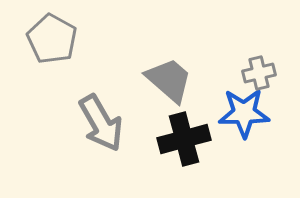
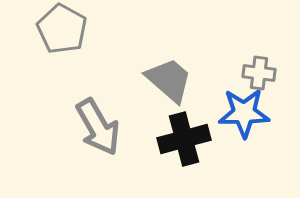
gray pentagon: moved 10 px right, 10 px up
gray cross: rotated 20 degrees clockwise
gray arrow: moved 3 px left, 4 px down
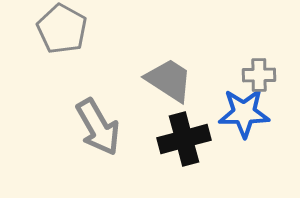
gray cross: moved 2 px down; rotated 8 degrees counterclockwise
gray trapezoid: rotated 8 degrees counterclockwise
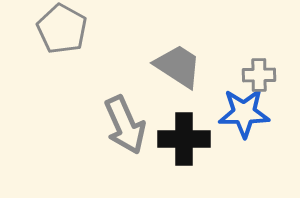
gray trapezoid: moved 9 px right, 14 px up
gray arrow: moved 27 px right, 2 px up; rotated 6 degrees clockwise
black cross: rotated 15 degrees clockwise
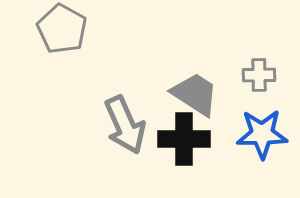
gray trapezoid: moved 17 px right, 28 px down
blue star: moved 18 px right, 21 px down
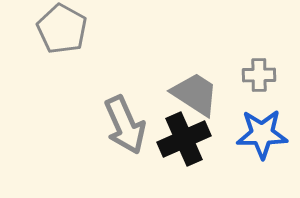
black cross: rotated 24 degrees counterclockwise
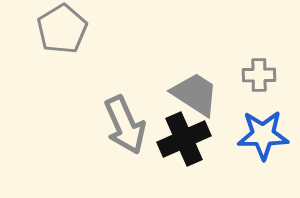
gray pentagon: rotated 12 degrees clockwise
blue star: moved 1 px right, 1 px down
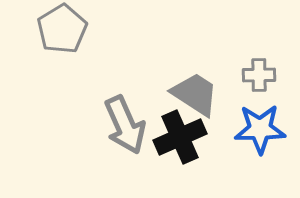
blue star: moved 3 px left, 6 px up
black cross: moved 4 px left, 2 px up
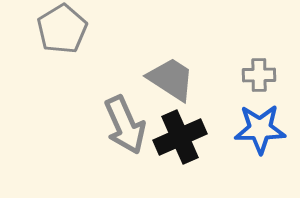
gray trapezoid: moved 24 px left, 15 px up
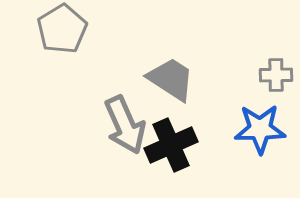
gray cross: moved 17 px right
black cross: moved 9 px left, 8 px down
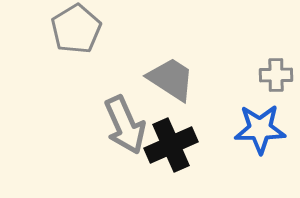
gray pentagon: moved 14 px right
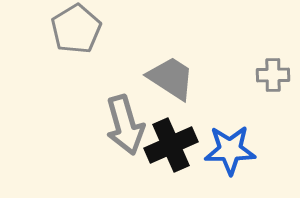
gray cross: moved 3 px left
gray trapezoid: moved 1 px up
gray arrow: rotated 8 degrees clockwise
blue star: moved 30 px left, 21 px down
